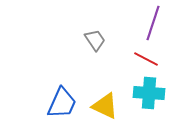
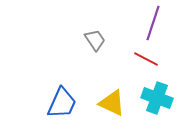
cyan cross: moved 8 px right, 5 px down; rotated 16 degrees clockwise
yellow triangle: moved 7 px right, 3 px up
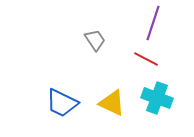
blue trapezoid: rotated 92 degrees clockwise
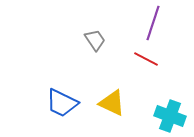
cyan cross: moved 13 px right, 18 px down
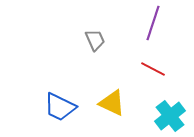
gray trapezoid: rotated 10 degrees clockwise
red line: moved 7 px right, 10 px down
blue trapezoid: moved 2 px left, 4 px down
cyan cross: rotated 32 degrees clockwise
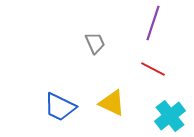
gray trapezoid: moved 3 px down
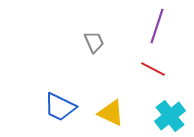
purple line: moved 4 px right, 3 px down
gray trapezoid: moved 1 px left, 1 px up
yellow triangle: moved 1 px left, 10 px down
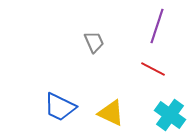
cyan cross: moved 1 px up; rotated 16 degrees counterclockwise
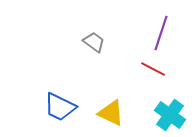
purple line: moved 4 px right, 7 px down
gray trapezoid: rotated 30 degrees counterclockwise
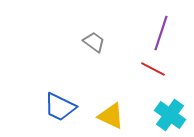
yellow triangle: moved 3 px down
